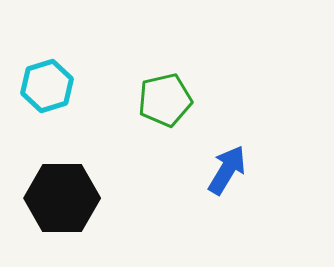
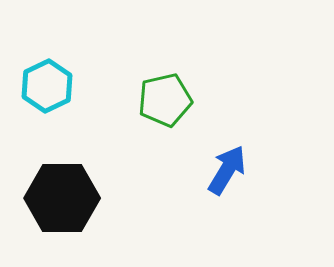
cyan hexagon: rotated 9 degrees counterclockwise
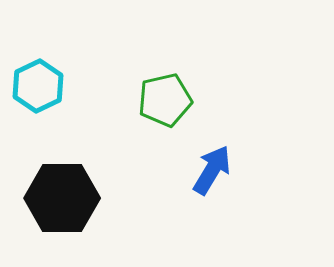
cyan hexagon: moved 9 px left
blue arrow: moved 15 px left
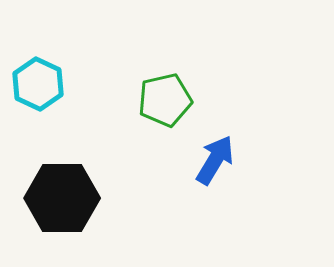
cyan hexagon: moved 2 px up; rotated 9 degrees counterclockwise
blue arrow: moved 3 px right, 10 px up
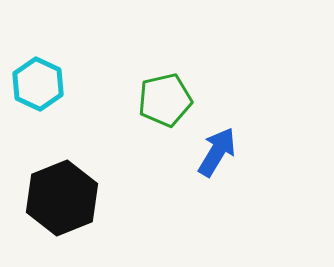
blue arrow: moved 2 px right, 8 px up
black hexagon: rotated 22 degrees counterclockwise
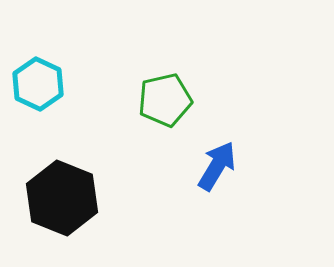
blue arrow: moved 14 px down
black hexagon: rotated 16 degrees counterclockwise
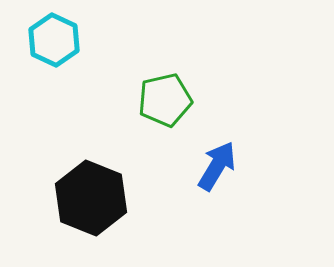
cyan hexagon: moved 16 px right, 44 px up
black hexagon: moved 29 px right
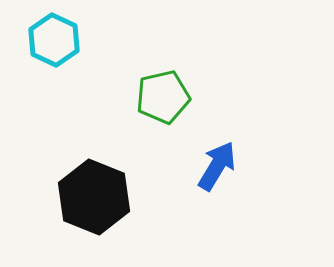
green pentagon: moved 2 px left, 3 px up
black hexagon: moved 3 px right, 1 px up
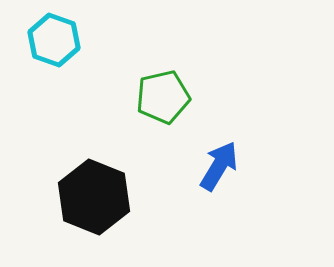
cyan hexagon: rotated 6 degrees counterclockwise
blue arrow: moved 2 px right
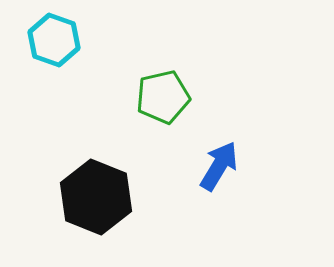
black hexagon: moved 2 px right
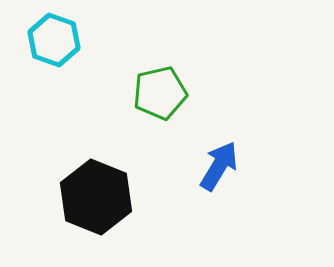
green pentagon: moved 3 px left, 4 px up
